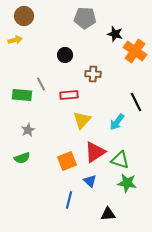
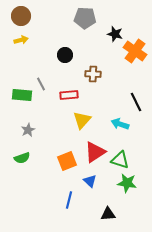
brown circle: moved 3 px left
yellow arrow: moved 6 px right
cyan arrow: moved 3 px right, 2 px down; rotated 72 degrees clockwise
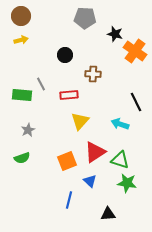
yellow triangle: moved 2 px left, 1 px down
